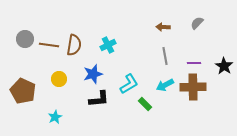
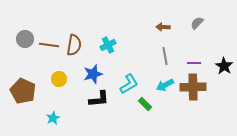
cyan star: moved 2 px left, 1 px down
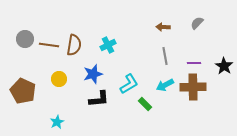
cyan star: moved 4 px right, 4 px down
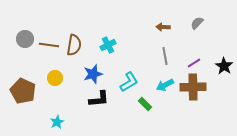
purple line: rotated 32 degrees counterclockwise
yellow circle: moved 4 px left, 1 px up
cyan L-shape: moved 2 px up
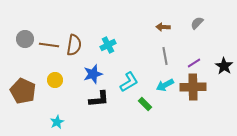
yellow circle: moved 2 px down
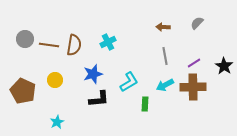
cyan cross: moved 3 px up
green rectangle: rotated 48 degrees clockwise
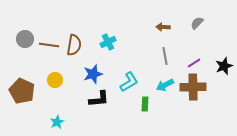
black star: rotated 18 degrees clockwise
brown pentagon: moved 1 px left
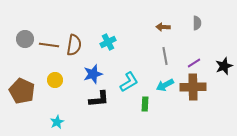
gray semicircle: rotated 136 degrees clockwise
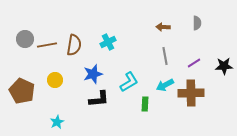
brown line: moved 2 px left; rotated 18 degrees counterclockwise
black star: rotated 18 degrees clockwise
brown cross: moved 2 px left, 6 px down
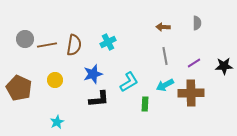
brown pentagon: moved 3 px left, 3 px up
